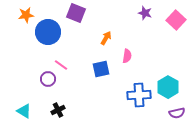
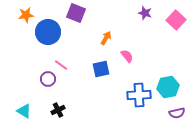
pink semicircle: rotated 48 degrees counterclockwise
cyan hexagon: rotated 20 degrees clockwise
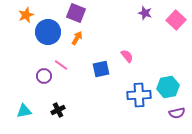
orange star: rotated 14 degrees counterclockwise
orange arrow: moved 29 px left
purple circle: moved 4 px left, 3 px up
cyan triangle: rotated 42 degrees counterclockwise
